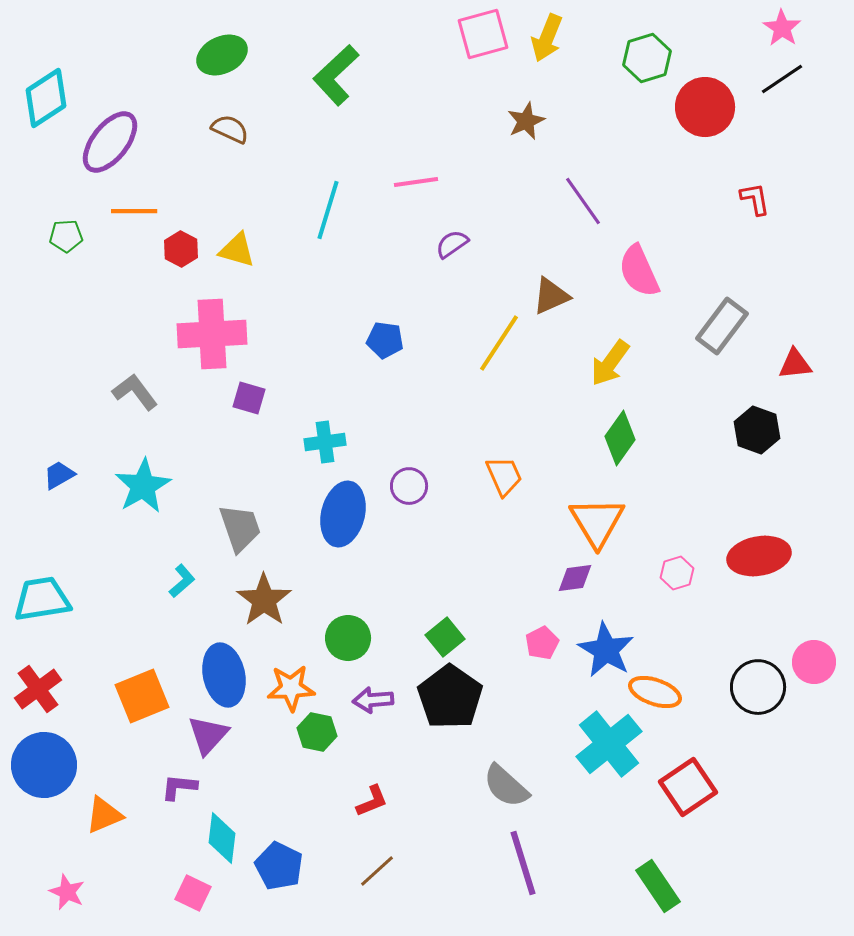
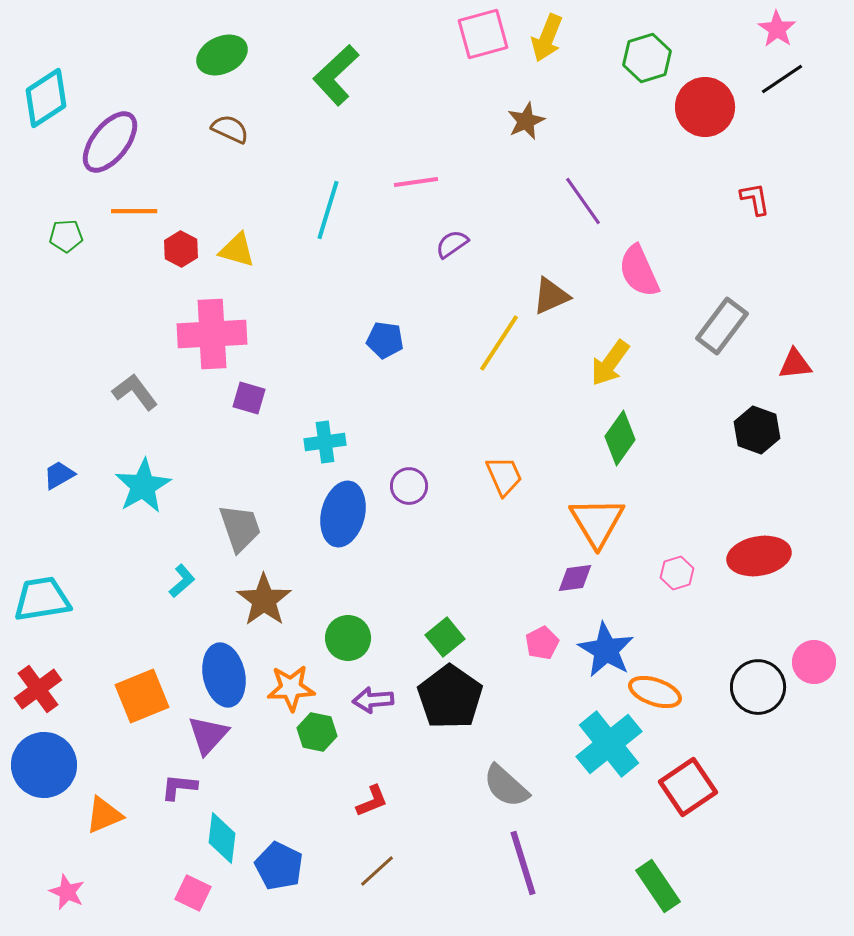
pink star at (782, 28): moved 5 px left, 1 px down
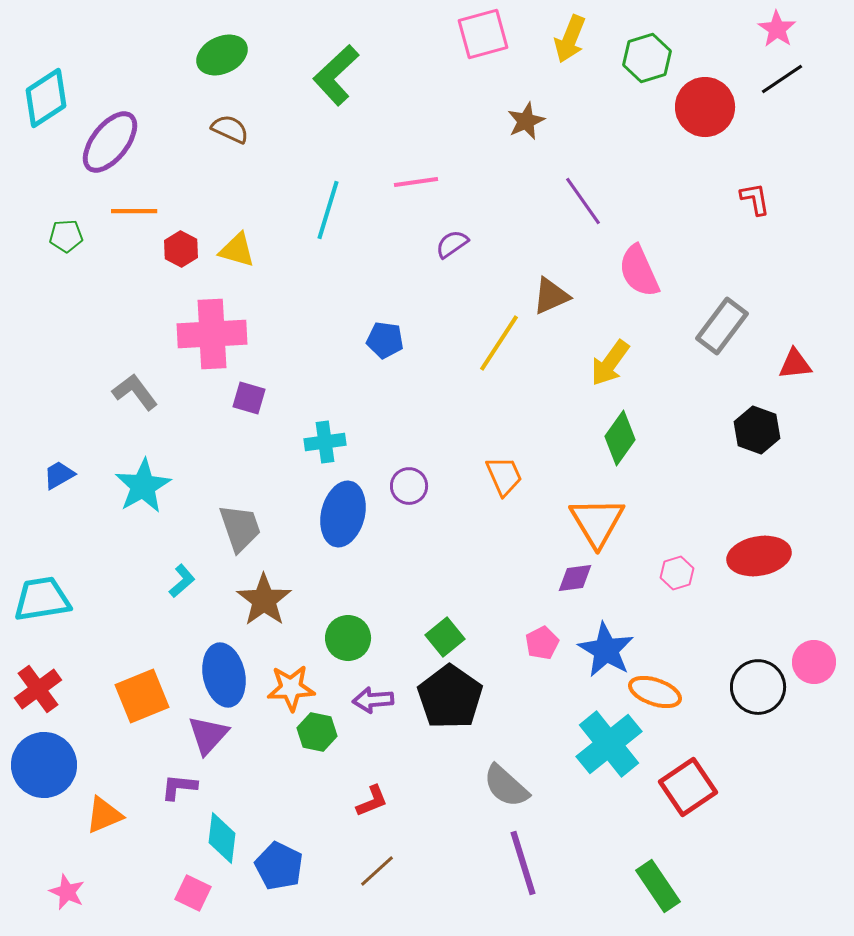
yellow arrow at (547, 38): moved 23 px right, 1 px down
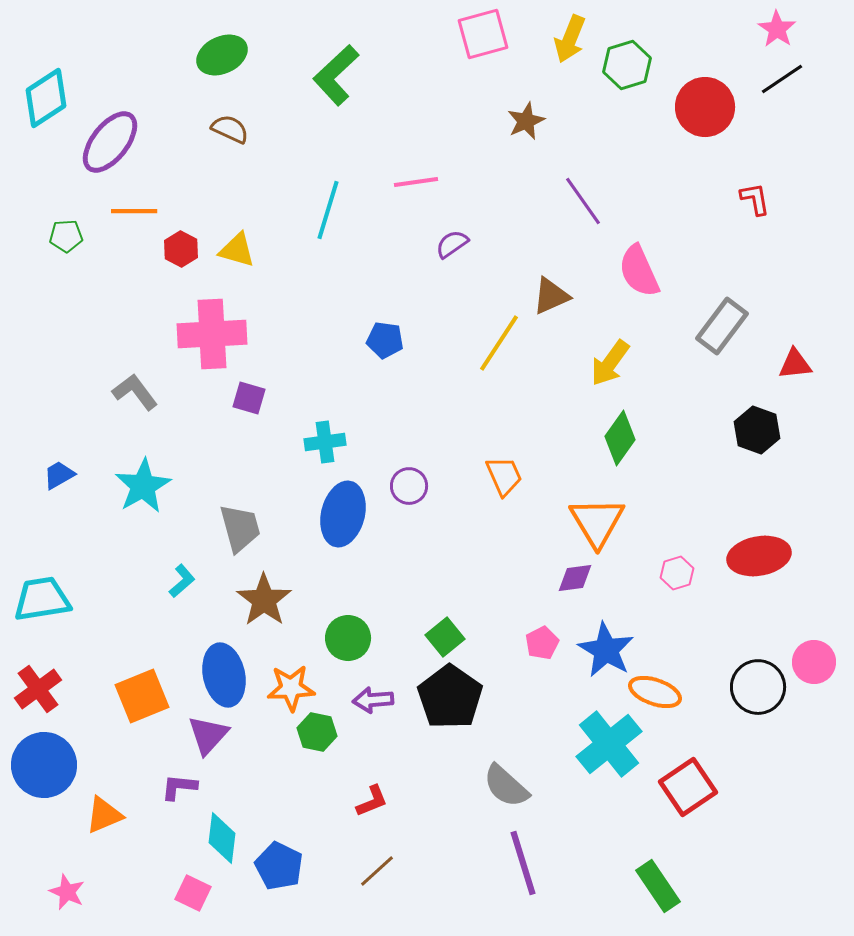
green hexagon at (647, 58): moved 20 px left, 7 px down
gray trapezoid at (240, 528): rotated 4 degrees clockwise
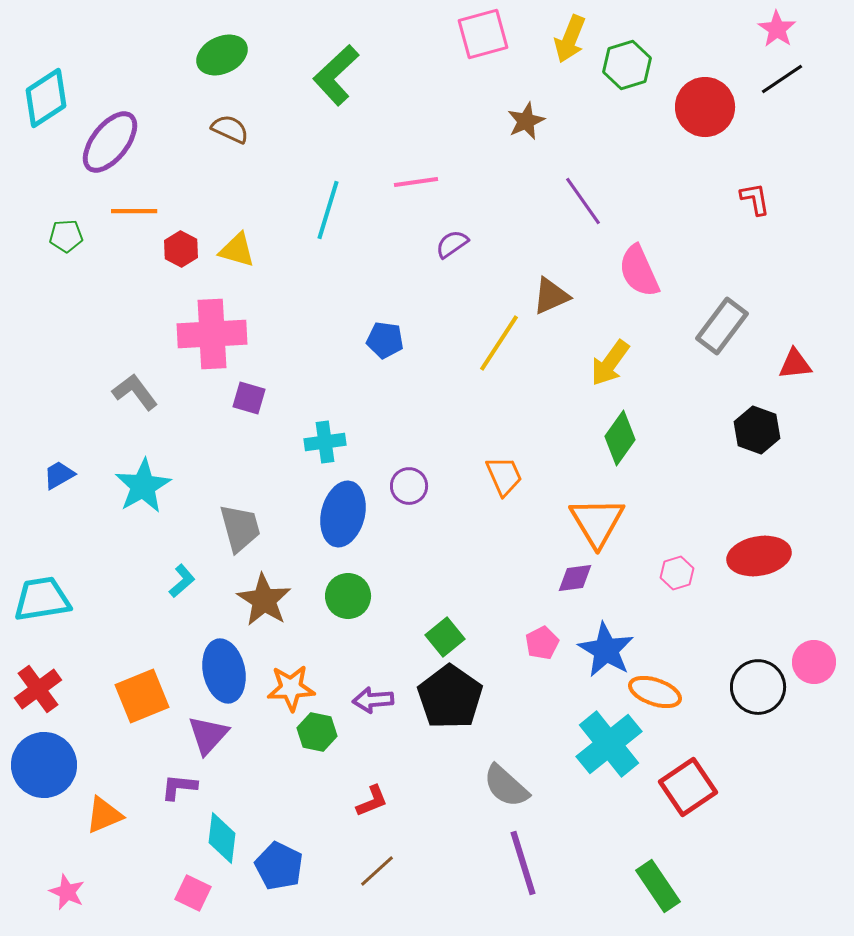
brown star at (264, 600): rotated 4 degrees counterclockwise
green circle at (348, 638): moved 42 px up
blue ellipse at (224, 675): moved 4 px up
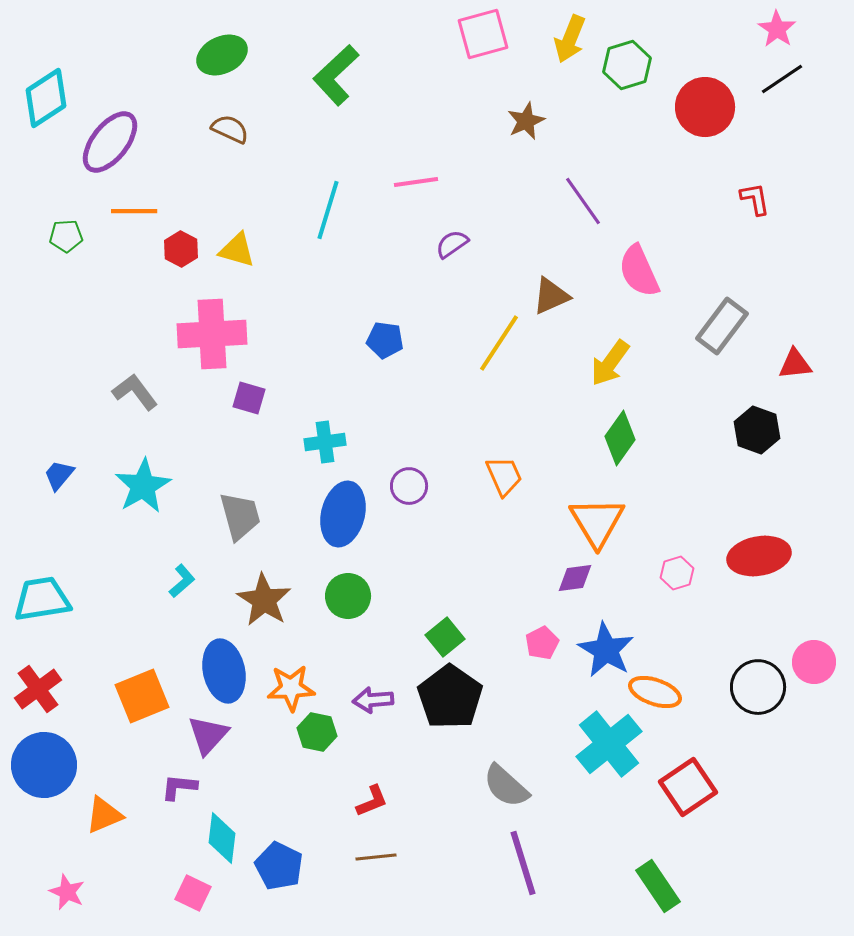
blue trapezoid at (59, 475): rotated 20 degrees counterclockwise
gray trapezoid at (240, 528): moved 12 px up
brown line at (377, 871): moved 1 px left, 14 px up; rotated 36 degrees clockwise
